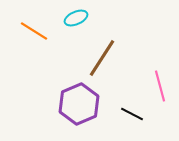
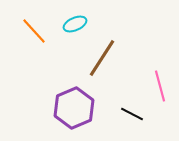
cyan ellipse: moved 1 px left, 6 px down
orange line: rotated 16 degrees clockwise
purple hexagon: moved 5 px left, 4 px down
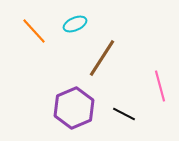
black line: moved 8 px left
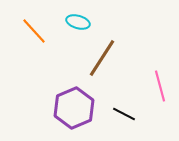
cyan ellipse: moved 3 px right, 2 px up; rotated 40 degrees clockwise
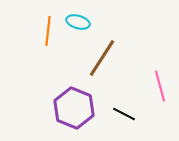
orange line: moved 14 px right; rotated 48 degrees clockwise
purple hexagon: rotated 15 degrees counterclockwise
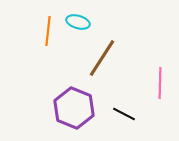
pink line: moved 3 px up; rotated 16 degrees clockwise
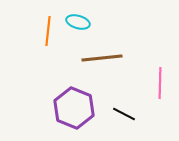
brown line: rotated 51 degrees clockwise
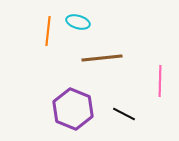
pink line: moved 2 px up
purple hexagon: moved 1 px left, 1 px down
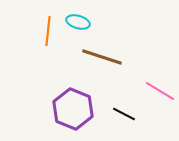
brown line: moved 1 px up; rotated 24 degrees clockwise
pink line: moved 10 px down; rotated 60 degrees counterclockwise
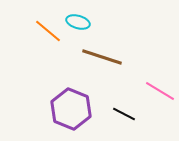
orange line: rotated 56 degrees counterclockwise
purple hexagon: moved 2 px left
